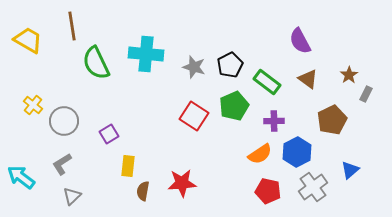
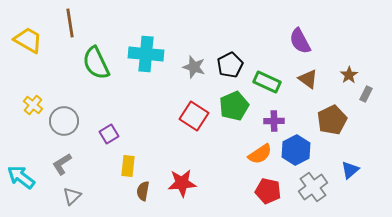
brown line: moved 2 px left, 3 px up
green rectangle: rotated 12 degrees counterclockwise
blue hexagon: moved 1 px left, 2 px up
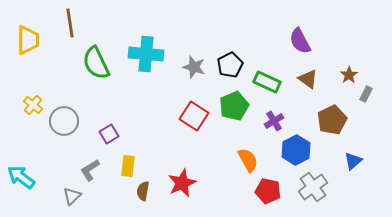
yellow trapezoid: rotated 60 degrees clockwise
purple cross: rotated 30 degrees counterclockwise
orange semicircle: moved 12 px left, 6 px down; rotated 85 degrees counterclockwise
gray L-shape: moved 28 px right, 6 px down
blue triangle: moved 3 px right, 9 px up
red star: rotated 20 degrees counterclockwise
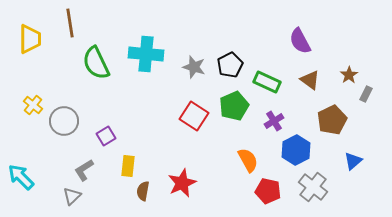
yellow trapezoid: moved 2 px right, 1 px up
brown triangle: moved 2 px right, 1 px down
purple square: moved 3 px left, 2 px down
gray L-shape: moved 6 px left
cyan arrow: rotated 8 degrees clockwise
gray cross: rotated 16 degrees counterclockwise
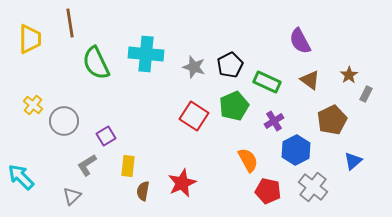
gray L-shape: moved 3 px right, 5 px up
